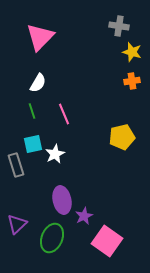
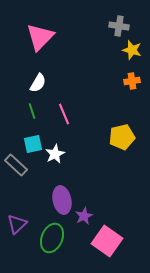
yellow star: moved 2 px up
gray rectangle: rotated 30 degrees counterclockwise
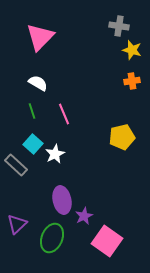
white semicircle: rotated 90 degrees counterclockwise
cyan square: rotated 36 degrees counterclockwise
